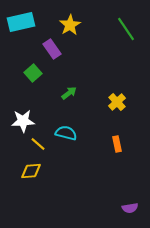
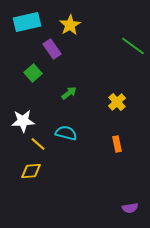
cyan rectangle: moved 6 px right
green line: moved 7 px right, 17 px down; rotated 20 degrees counterclockwise
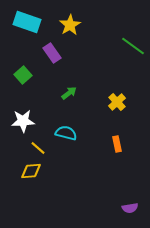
cyan rectangle: rotated 32 degrees clockwise
purple rectangle: moved 4 px down
green square: moved 10 px left, 2 px down
yellow line: moved 4 px down
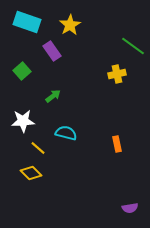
purple rectangle: moved 2 px up
green square: moved 1 px left, 4 px up
green arrow: moved 16 px left, 3 px down
yellow cross: moved 28 px up; rotated 30 degrees clockwise
yellow diamond: moved 2 px down; rotated 50 degrees clockwise
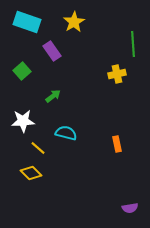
yellow star: moved 4 px right, 3 px up
green line: moved 2 px up; rotated 50 degrees clockwise
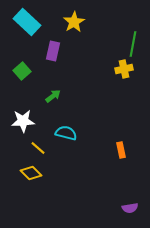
cyan rectangle: rotated 24 degrees clockwise
green line: rotated 15 degrees clockwise
purple rectangle: moved 1 px right; rotated 48 degrees clockwise
yellow cross: moved 7 px right, 5 px up
orange rectangle: moved 4 px right, 6 px down
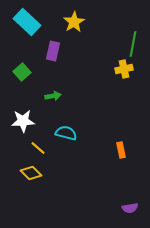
green square: moved 1 px down
green arrow: rotated 28 degrees clockwise
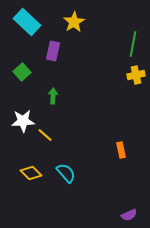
yellow cross: moved 12 px right, 6 px down
green arrow: rotated 77 degrees counterclockwise
cyan semicircle: moved 40 px down; rotated 35 degrees clockwise
yellow line: moved 7 px right, 13 px up
purple semicircle: moved 1 px left, 7 px down; rotated 14 degrees counterclockwise
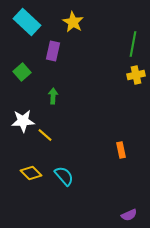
yellow star: moved 1 px left; rotated 10 degrees counterclockwise
cyan semicircle: moved 2 px left, 3 px down
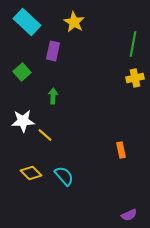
yellow star: moved 1 px right
yellow cross: moved 1 px left, 3 px down
